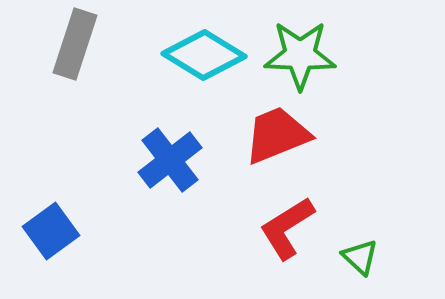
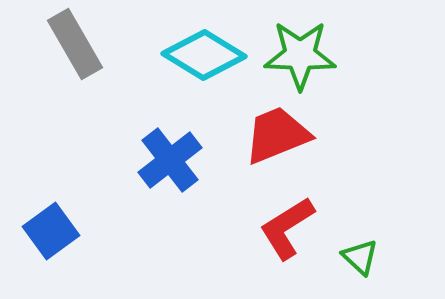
gray rectangle: rotated 48 degrees counterclockwise
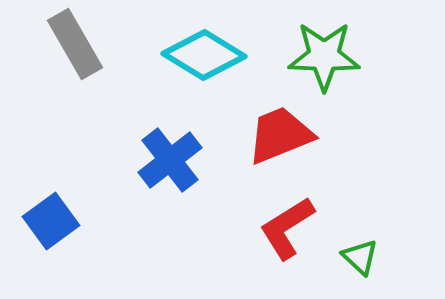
green star: moved 24 px right, 1 px down
red trapezoid: moved 3 px right
blue square: moved 10 px up
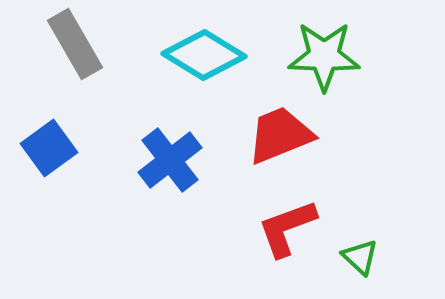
blue square: moved 2 px left, 73 px up
red L-shape: rotated 12 degrees clockwise
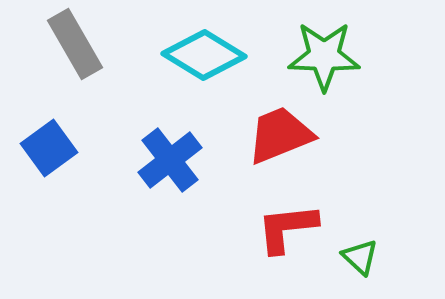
red L-shape: rotated 14 degrees clockwise
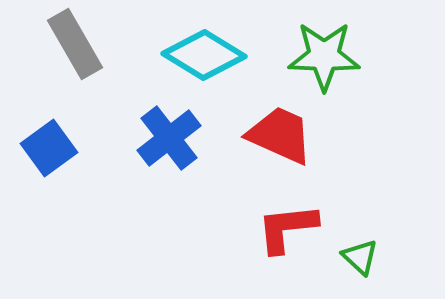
red trapezoid: rotated 46 degrees clockwise
blue cross: moved 1 px left, 22 px up
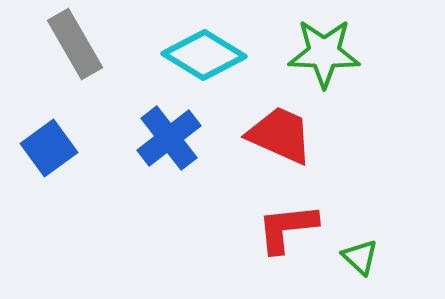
green star: moved 3 px up
